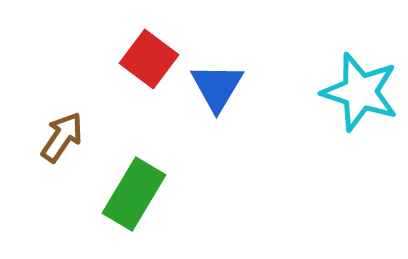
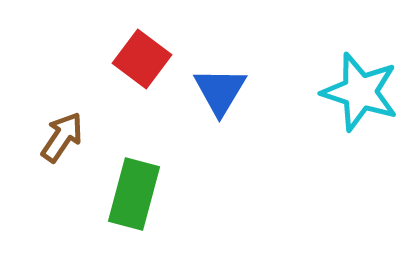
red square: moved 7 px left
blue triangle: moved 3 px right, 4 px down
green rectangle: rotated 16 degrees counterclockwise
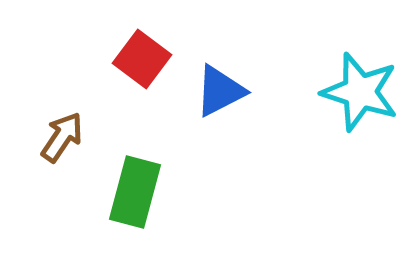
blue triangle: rotated 32 degrees clockwise
green rectangle: moved 1 px right, 2 px up
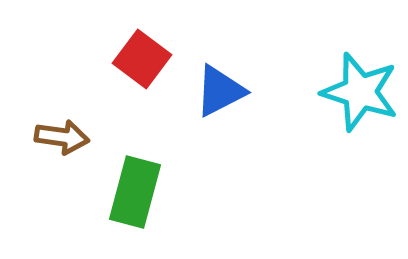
brown arrow: rotated 64 degrees clockwise
